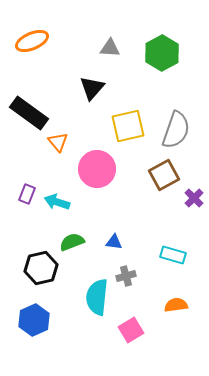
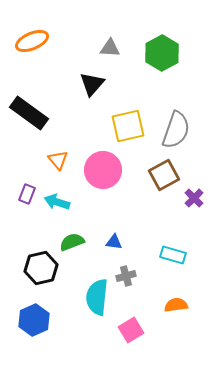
black triangle: moved 4 px up
orange triangle: moved 18 px down
pink circle: moved 6 px right, 1 px down
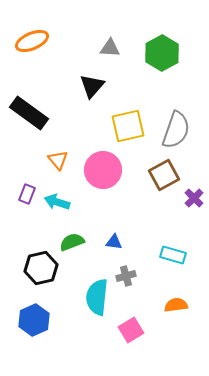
black triangle: moved 2 px down
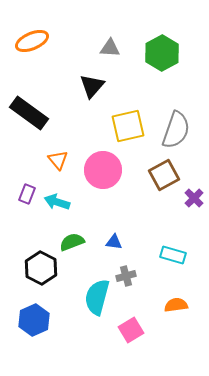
black hexagon: rotated 20 degrees counterclockwise
cyan semicircle: rotated 9 degrees clockwise
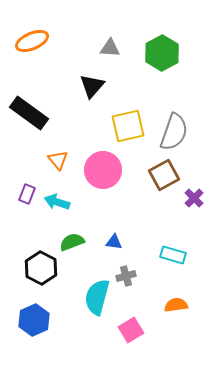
gray semicircle: moved 2 px left, 2 px down
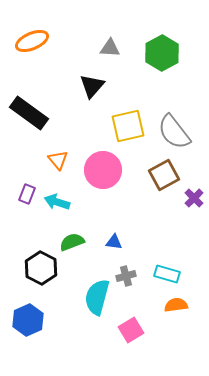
gray semicircle: rotated 123 degrees clockwise
cyan rectangle: moved 6 px left, 19 px down
blue hexagon: moved 6 px left
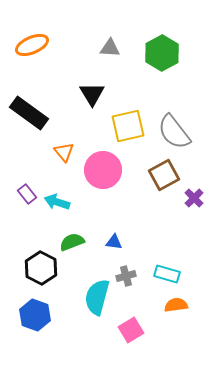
orange ellipse: moved 4 px down
black triangle: moved 8 px down; rotated 12 degrees counterclockwise
orange triangle: moved 6 px right, 8 px up
purple rectangle: rotated 60 degrees counterclockwise
blue hexagon: moved 7 px right, 5 px up; rotated 16 degrees counterclockwise
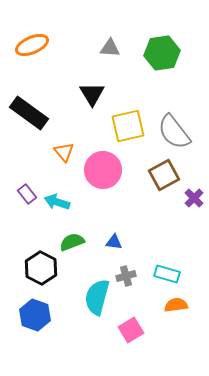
green hexagon: rotated 20 degrees clockwise
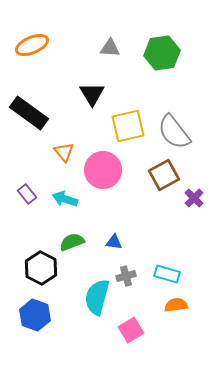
cyan arrow: moved 8 px right, 3 px up
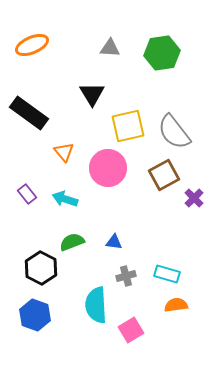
pink circle: moved 5 px right, 2 px up
cyan semicircle: moved 1 px left, 8 px down; rotated 18 degrees counterclockwise
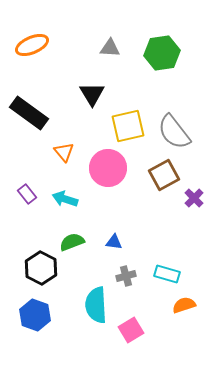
orange semicircle: moved 8 px right; rotated 10 degrees counterclockwise
